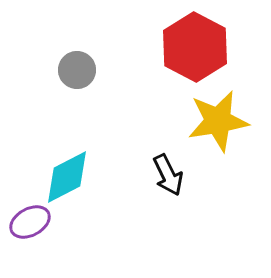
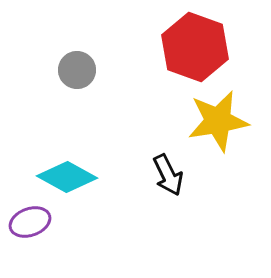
red hexagon: rotated 8 degrees counterclockwise
cyan diamond: rotated 56 degrees clockwise
purple ellipse: rotated 9 degrees clockwise
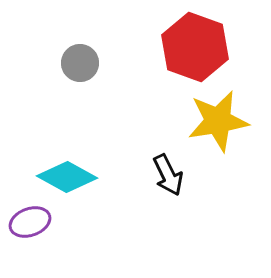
gray circle: moved 3 px right, 7 px up
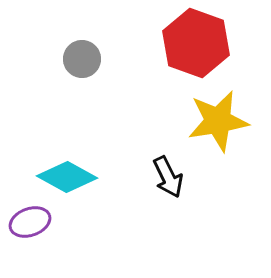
red hexagon: moved 1 px right, 4 px up
gray circle: moved 2 px right, 4 px up
black arrow: moved 2 px down
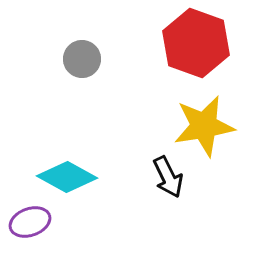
yellow star: moved 14 px left, 5 px down
